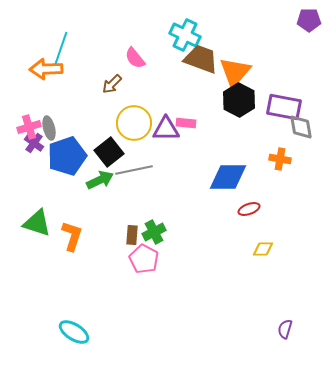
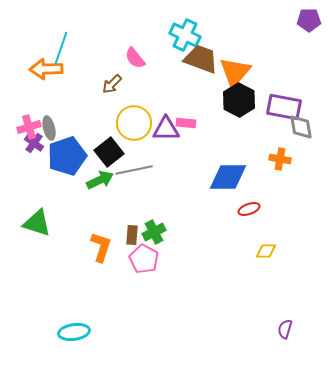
orange L-shape: moved 29 px right, 11 px down
yellow diamond: moved 3 px right, 2 px down
cyan ellipse: rotated 40 degrees counterclockwise
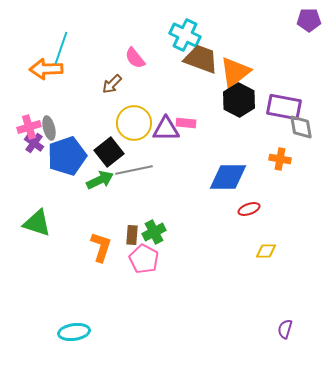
orange triangle: rotated 12 degrees clockwise
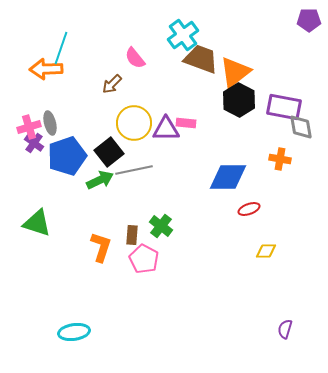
cyan cross: moved 2 px left; rotated 28 degrees clockwise
gray ellipse: moved 1 px right, 5 px up
green cross: moved 7 px right, 6 px up; rotated 25 degrees counterclockwise
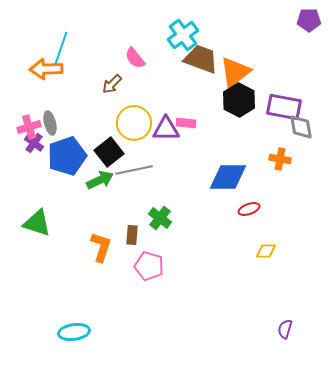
green cross: moved 1 px left, 8 px up
pink pentagon: moved 5 px right, 7 px down; rotated 12 degrees counterclockwise
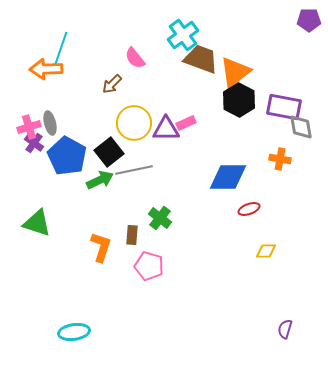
pink rectangle: rotated 30 degrees counterclockwise
blue pentagon: rotated 24 degrees counterclockwise
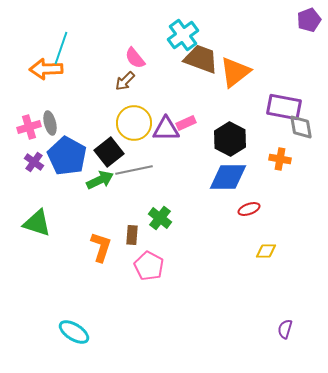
purple pentagon: rotated 20 degrees counterclockwise
brown arrow: moved 13 px right, 3 px up
black hexagon: moved 9 px left, 39 px down
purple cross: moved 19 px down
pink pentagon: rotated 12 degrees clockwise
cyan ellipse: rotated 40 degrees clockwise
